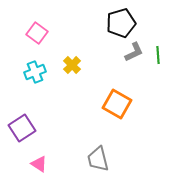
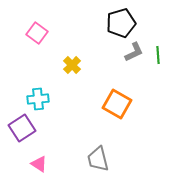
cyan cross: moved 3 px right, 27 px down; rotated 15 degrees clockwise
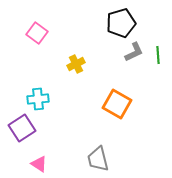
yellow cross: moved 4 px right, 1 px up; rotated 18 degrees clockwise
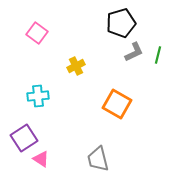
green line: rotated 18 degrees clockwise
yellow cross: moved 2 px down
cyan cross: moved 3 px up
purple square: moved 2 px right, 10 px down
pink triangle: moved 2 px right, 5 px up
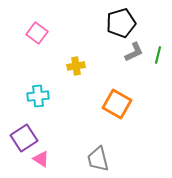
yellow cross: rotated 18 degrees clockwise
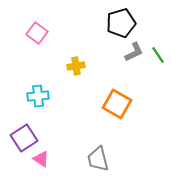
green line: rotated 48 degrees counterclockwise
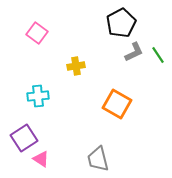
black pentagon: rotated 12 degrees counterclockwise
